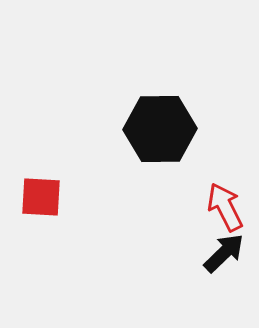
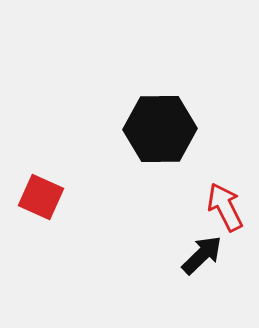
red square: rotated 21 degrees clockwise
black arrow: moved 22 px left, 2 px down
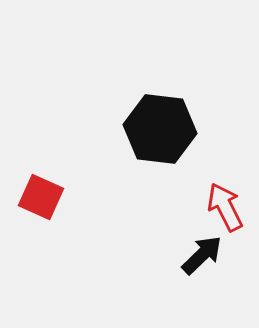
black hexagon: rotated 8 degrees clockwise
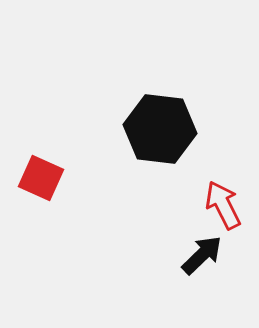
red square: moved 19 px up
red arrow: moved 2 px left, 2 px up
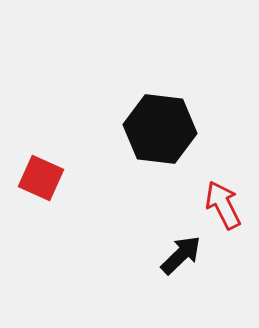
black arrow: moved 21 px left
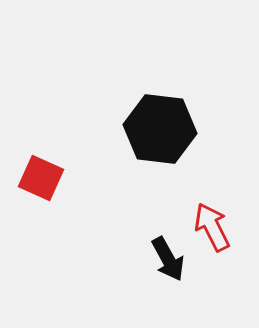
red arrow: moved 11 px left, 22 px down
black arrow: moved 13 px left, 4 px down; rotated 105 degrees clockwise
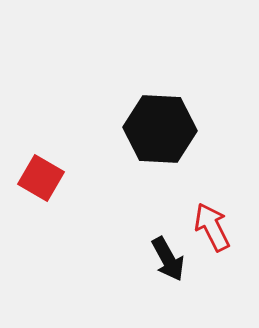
black hexagon: rotated 4 degrees counterclockwise
red square: rotated 6 degrees clockwise
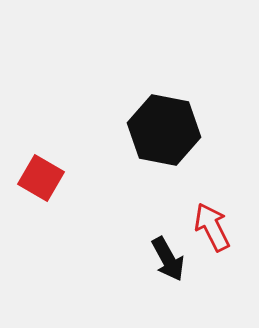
black hexagon: moved 4 px right, 1 px down; rotated 8 degrees clockwise
